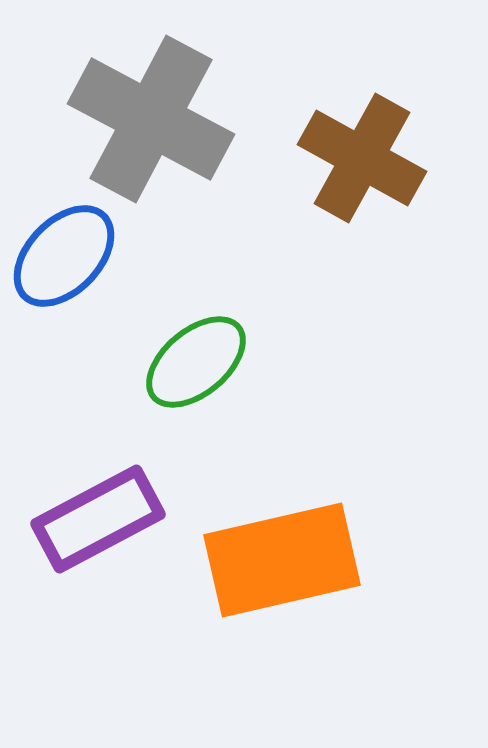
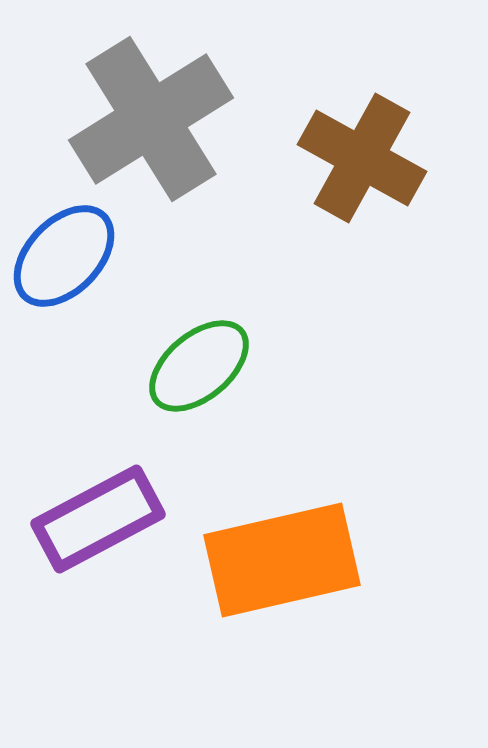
gray cross: rotated 30 degrees clockwise
green ellipse: moved 3 px right, 4 px down
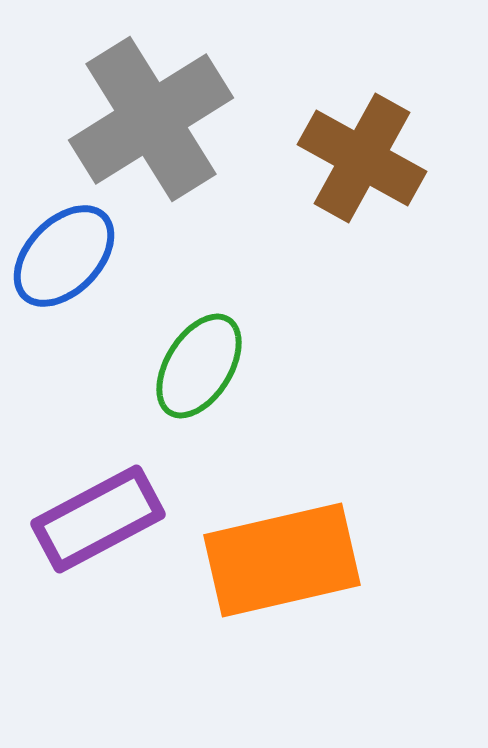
green ellipse: rotated 18 degrees counterclockwise
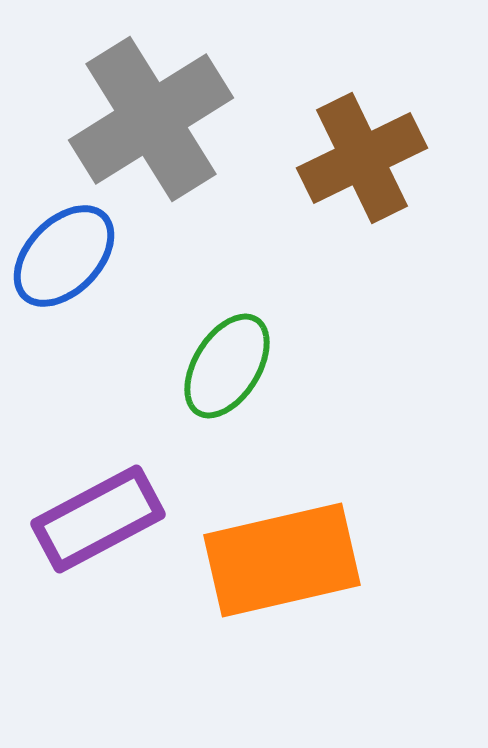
brown cross: rotated 35 degrees clockwise
green ellipse: moved 28 px right
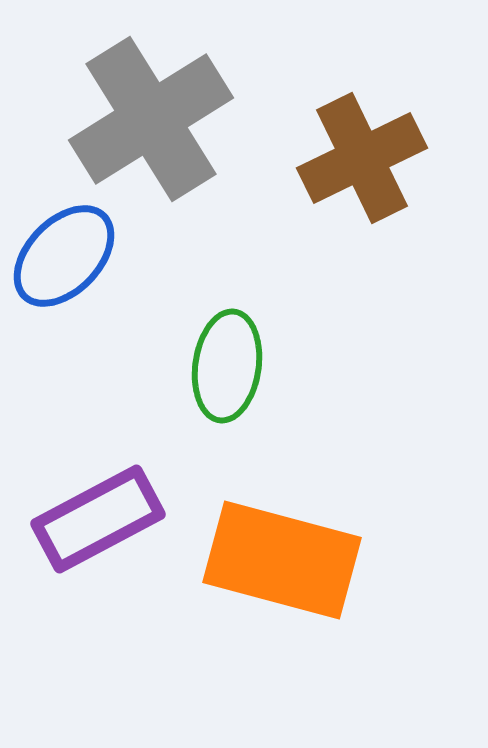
green ellipse: rotated 24 degrees counterclockwise
orange rectangle: rotated 28 degrees clockwise
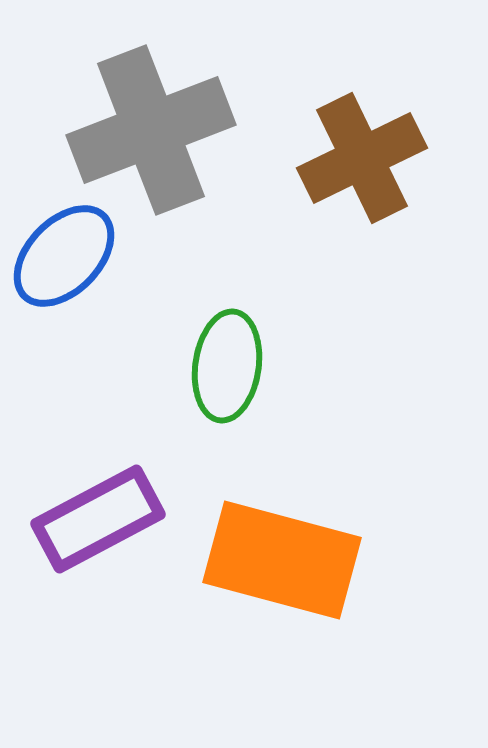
gray cross: moved 11 px down; rotated 11 degrees clockwise
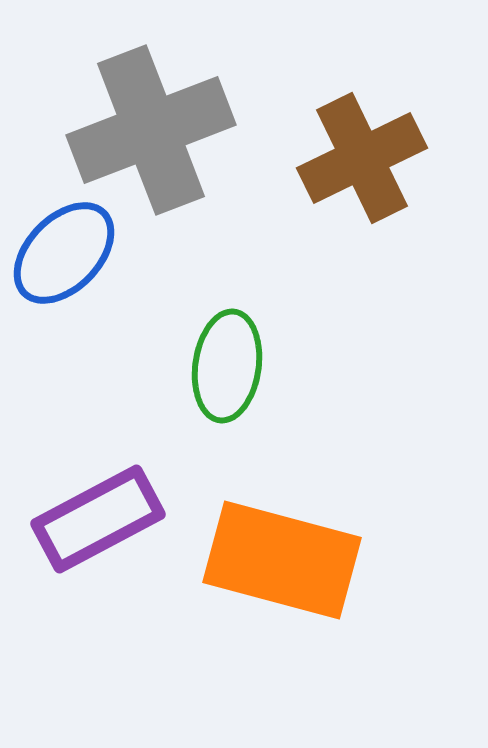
blue ellipse: moved 3 px up
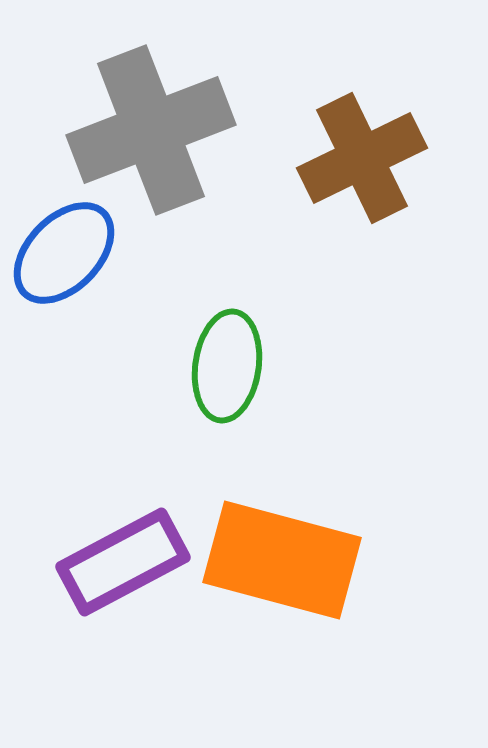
purple rectangle: moved 25 px right, 43 px down
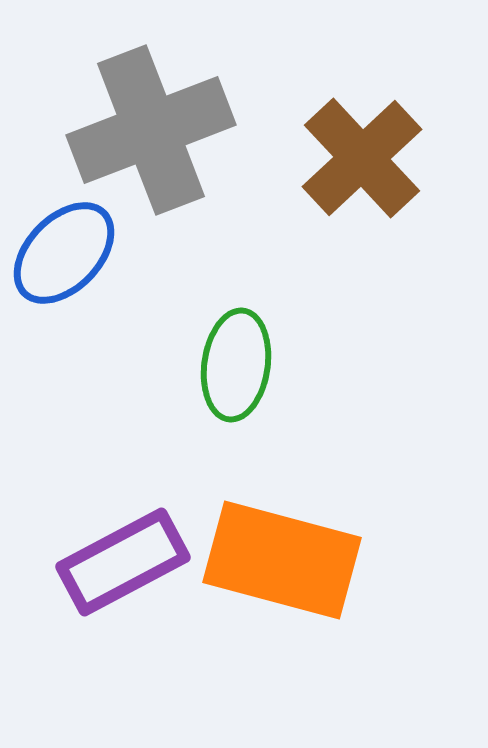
brown cross: rotated 17 degrees counterclockwise
green ellipse: moved 9 px right, 1 px up
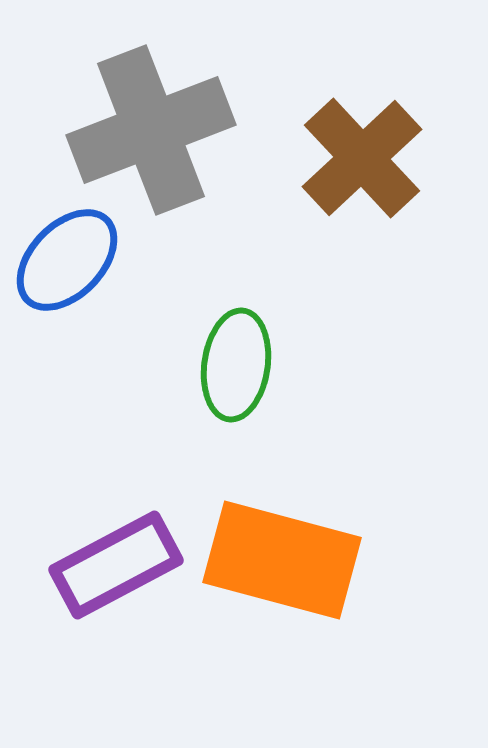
blue ellipse: moved 3 px right, 7 px down
purple rectangle: moved 7 px left, 3 px down
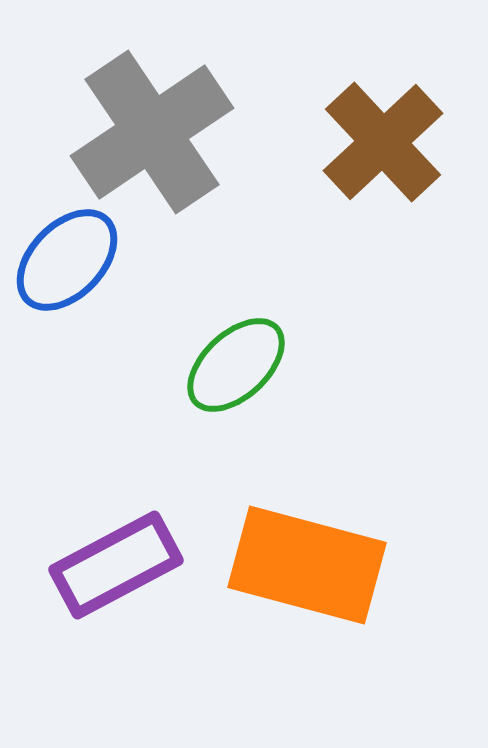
gray cross: moved 1 px right, 2 px down; rotated 13 degrees counterclockwise
brown cross: moved 21 px right, 16 px up
green ellipse: rotated 39 degrees clockwise
orange rectangle: moved 25 px right, 5 px down
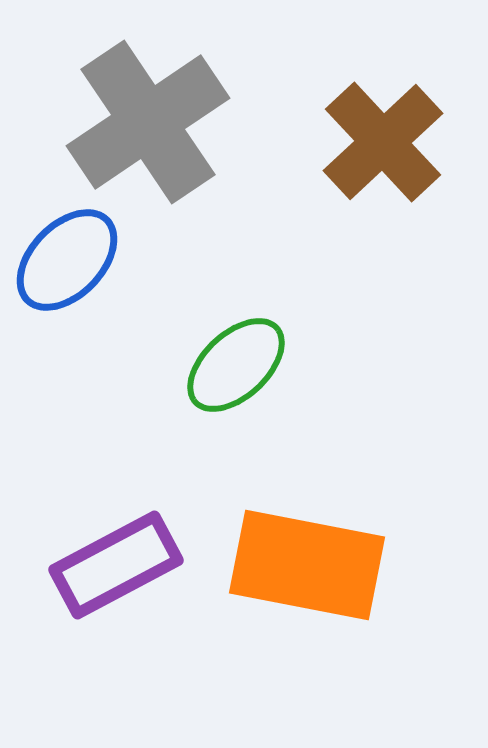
gray cross: moved 4 px left, 10 px up
orange rectangle: rotated 4 degrees counterclockwise
